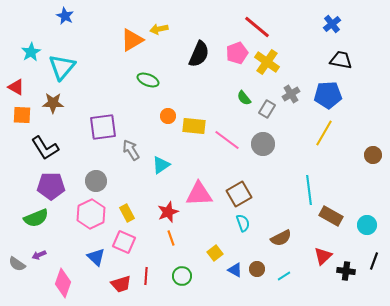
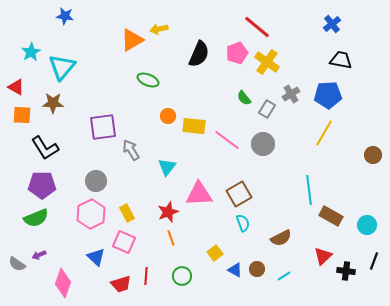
blue star at (65, 16): rotated 18 degrees counterclockwise
cyan triangle at (161, 165): moved 6 px right, 2 px down; rotated 18 degrees counterclockwise
purple pentagon at (51, 186): moved 9 px left, 1 px up
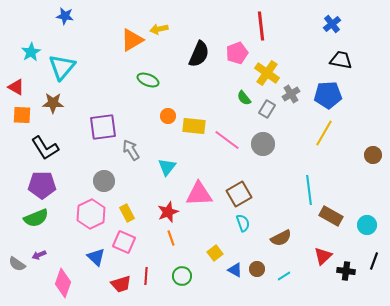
red line at (257, 27): moved 4 px right, 1 px up; rotated 44 degrees clockwise
yellow cross at (267, 62): moved 11 px down
gray circle at (96, 181): moved 8 px right
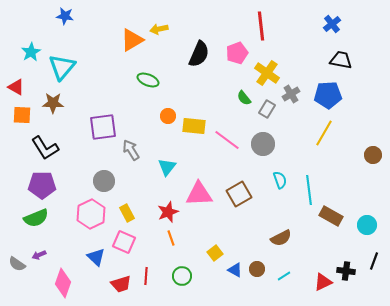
cyan semicircle at (243, 223): moved 37 px right, 43 px up
red triangle at (323, 256): moved 26 px down; rotated 18 degrees clockwise
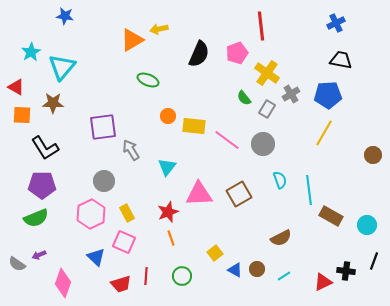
blue cross at (332, 24): moved 4 px right, 1 px up; rotated 12 degrees clockwise
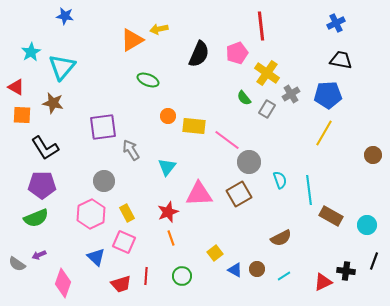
brown star at (53, 103): rotated 10 degrees clockwise
gray circle at (263, 144): moved 14 px left, 18 px down
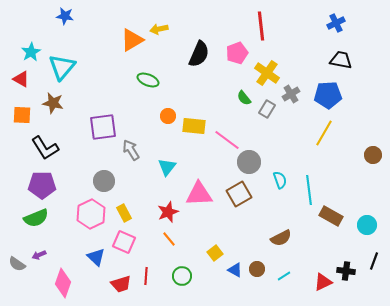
red triangle at (16, 87): moved 5 px right, 8 px up
yellow rectangle at (127, 213): moved 3 px left
orange line at (171, 238): moved 2 px left, 1 px down; rotated 21 degrees counterclockwise
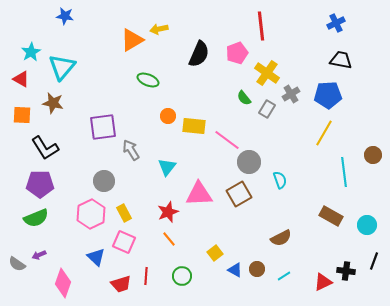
purple pentagon at (42, 185): moved 2 px left, 1 px up
cyan line at (309, 190): moved 35 px right, 18 px up
